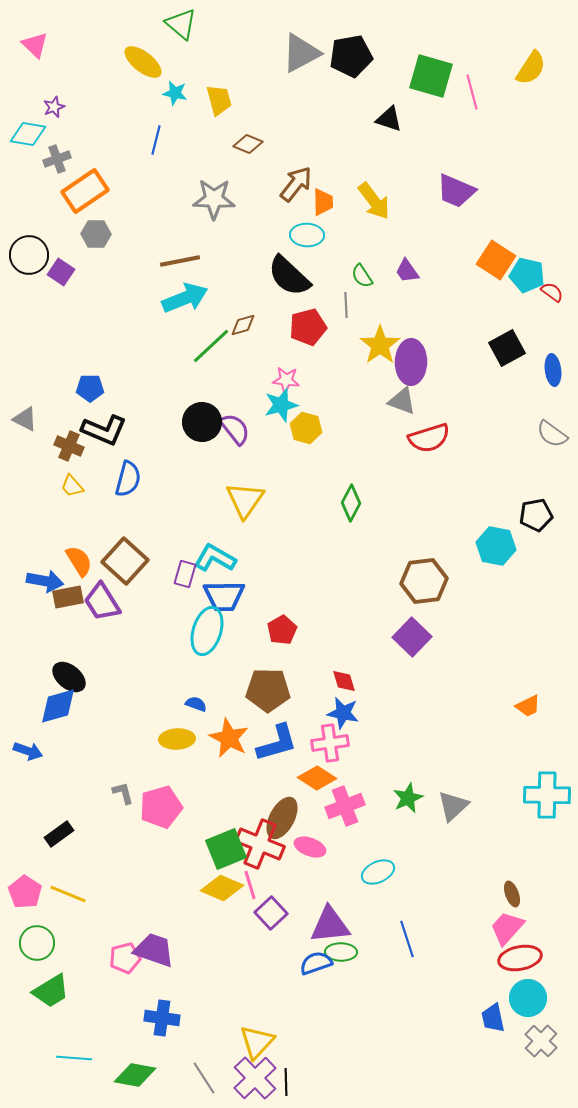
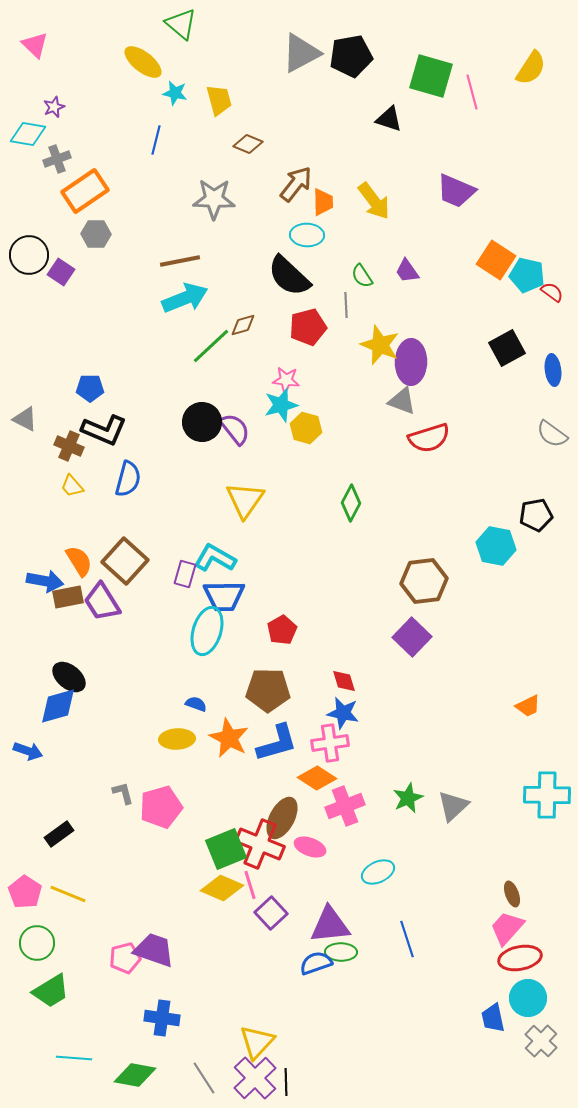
yellow star at (380, 345): rotated 15 degrees counterclockwise
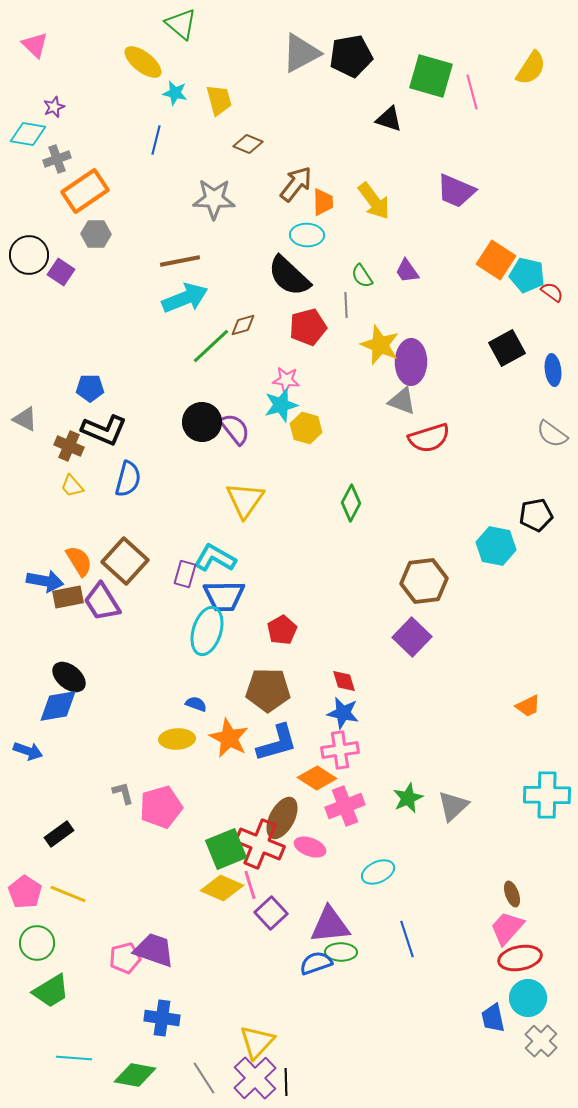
blue diamond at (58, 706): rotated 6 degrees clockwise
pink cross at (330, 743): moved 10 px right, 7 px down
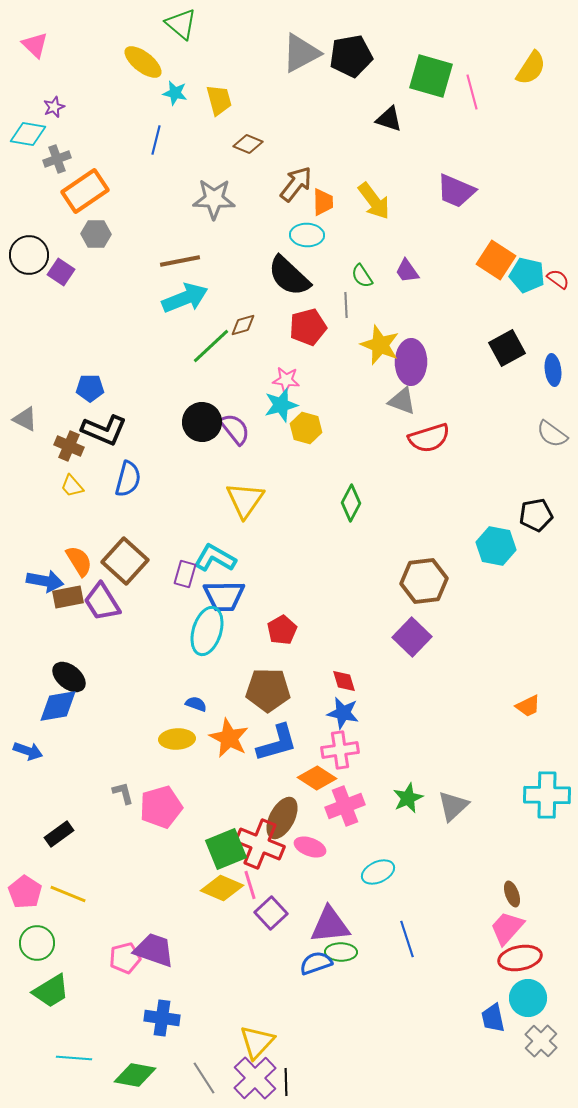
red semicircle at (552, 292): moved 6 px right, 13 px up
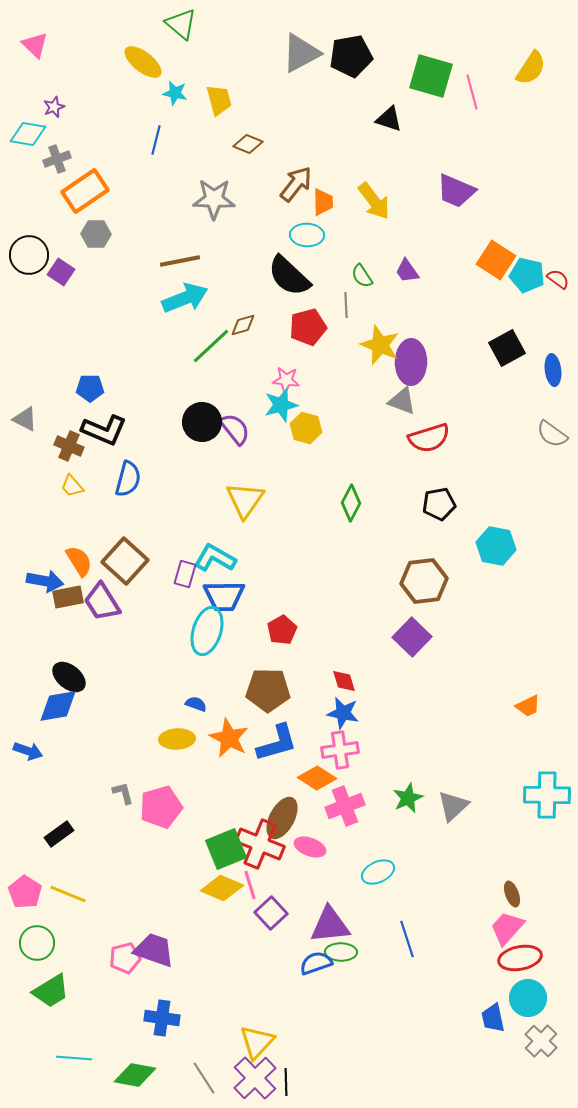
black pentagon at (536, 515): moved 97 px left, 11 px up
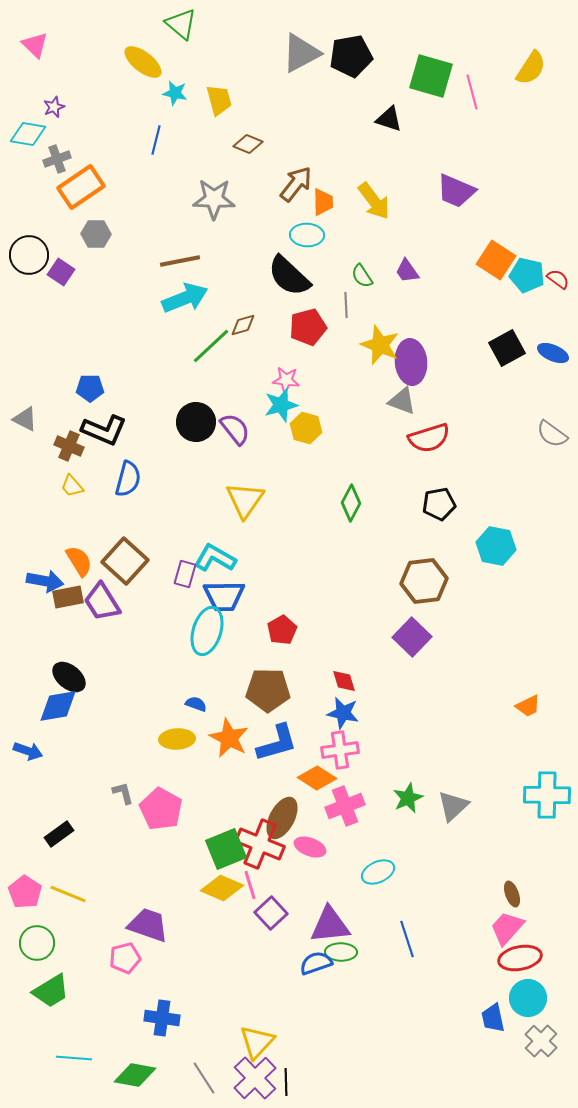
orange rectangle at (85, 191): moved 4 px left, 4 px up
purple ellipse at (411, 362): rotated 6 degrees counterclockwise
blue ellipse at (553, 370): moved 17 px up; rotated 60 degrees counterclockwise
black circle at (202, 422): moved 6 px left
pink pentagon at (161, 807): moved 2 px down; rotated 27 degrees counterclockwise
purple trapezoid at (154, 950): moved 6 px left, 25 px up
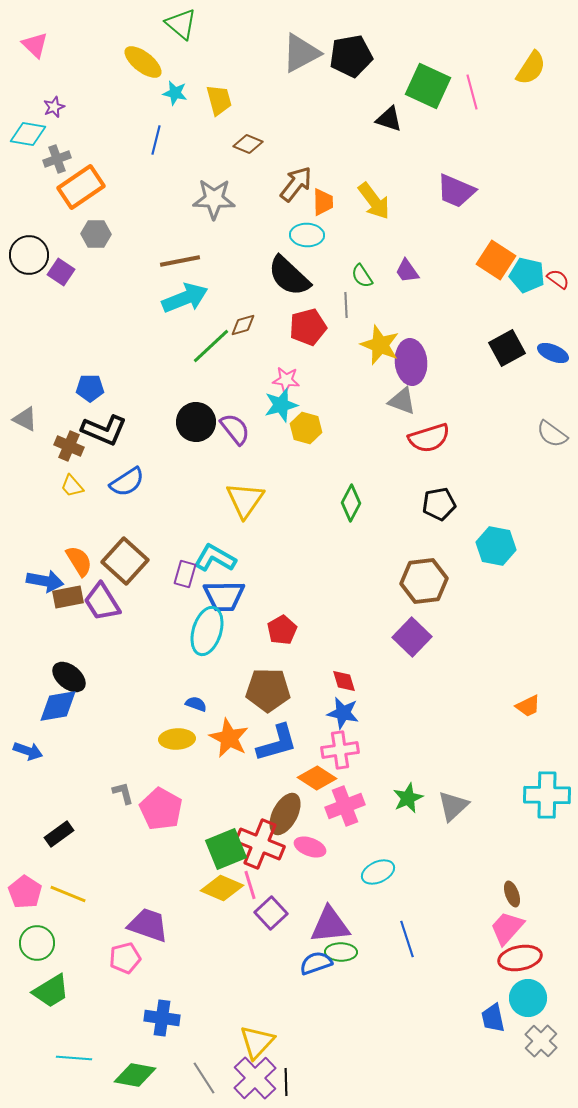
green square at (431, 76): moved 3 px left, 10 px down; rotated 9 degrees clockwise
blue semicircle at (128, 479): moved 1 px left, 3 px down; rotated 42 degrees clockwise
brown ellipse at (282, 818): moved 3 px right, 4 px up
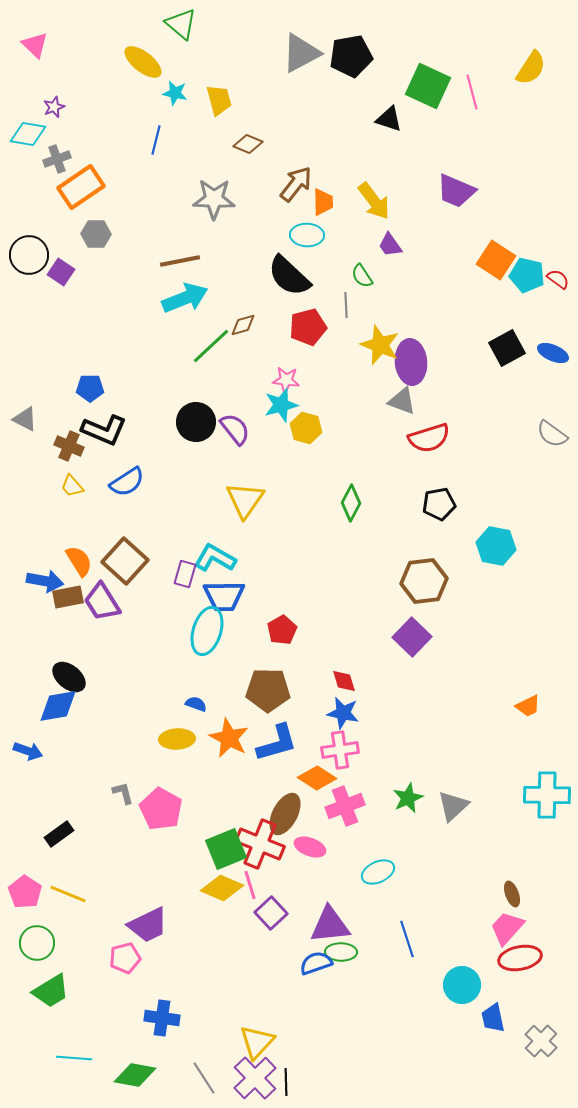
purple trapezoid at (407, 271): moved 17 px left, 26 px up
purple trapezoid at (148, 925): rotated 135 degrees clockwise
cyan circle at (528, 998): moved 66 px left, 13 px up
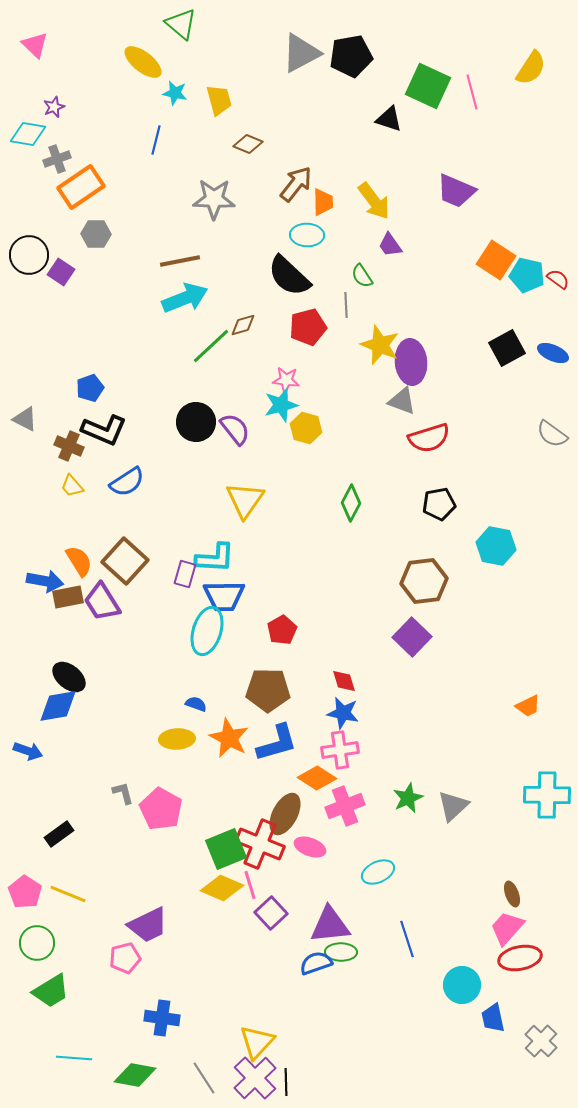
blue pentagon at (90, 388): rotated 20 degrees counterclockwise
cyan L-shape at (215, 558): rotated 153 degrees clockwise
